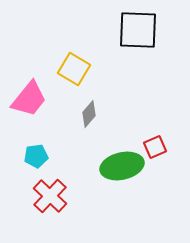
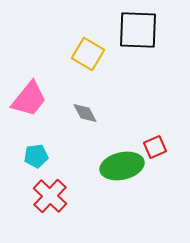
yellow square: moved 14 px right, 15 px up
gray diamond: moved 4 px left, 1 px up; rotated 68 degrees counterclockwise
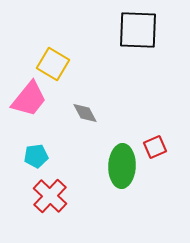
yellow square: moved 35 px left, 10 px down
green ellipse: rotated 75 degrees counterclockwise
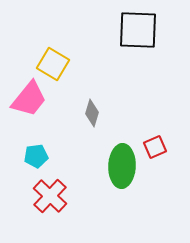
gray diamond: moved 7 px right; rotated 44 degrees clockwise
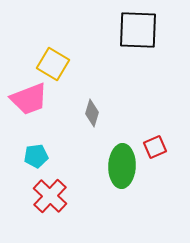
pink trapezoid: rotated 30 degrees clockwise
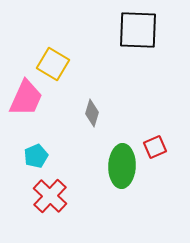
pink trapezoid: moved 3 px left, 1 px up; rotated 45 degrees counterclockwise
cyan pentagon: rotated 15 degrees counterclockwise
